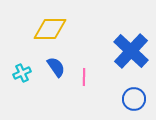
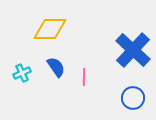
blue cross: moved 2 px right, 1 px up
blue circle: moved 1 px left, 1 px up
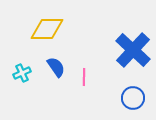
yellow diamond: moved 3 px left
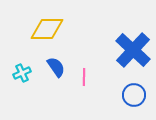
blue circle: moved 1 px right, 3 px up
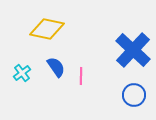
yellow diamond: rotated 12 degrees clockwise
cyan cross: rotated 12 degrees counterclockwise
pink line: moved 3 px left, 1 px up
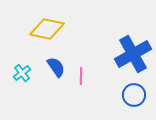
blue cross: moved 4 px down; rotated 18 degrees clockwise
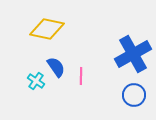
cyan cross: moved 14 px right, 8 px down; rotated 18 degrees counterclockwise
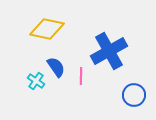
blue cross: moved 24 px left, 3 px up
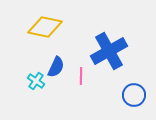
yellow diamond: moved 2 px left, 2 px up
blue semicircle: rotated 60 degrees clockwise
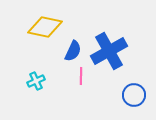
blue semicircle: moved 17 px right, 16 px up
cyan cross: rotated 30 degrees clockwise
